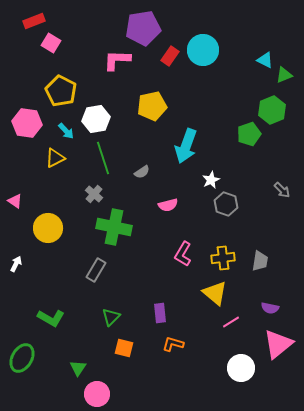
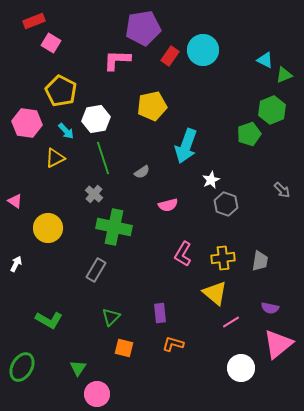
green L-shape at (51, 318): moved 2 px left, 2 px down
green ellipse at (22, 358): moved 9 px down
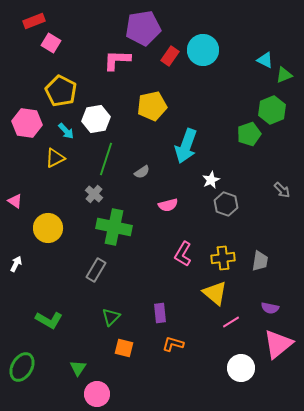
green line at (103, 158): moved 3 px right, 1 px down; rotated 36 degrees clockwise
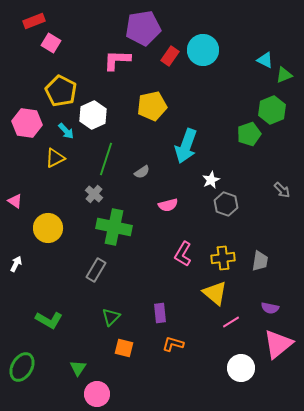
white hexagon at (96, 119): moved 3 px left, 4 px up; rotated 16 degrees counterclockwise
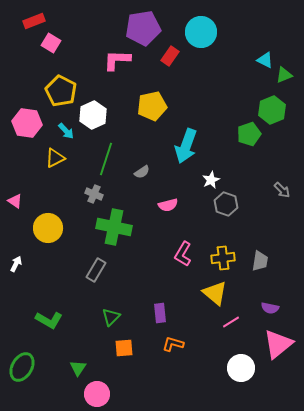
cyan circle at (203, 50): moved 2 px left, 18 px up
gray cross at (94, 194): rotated 18 degrees counterclockwise
orange square at (124, 348): rotated 18 degrees counterclockwise
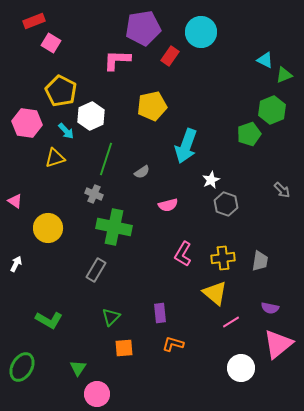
white hexagon at (93, 115): moved 2 px left, 1 px down
yellow triangle at (55, 158): rotated 10 degrees clockwise
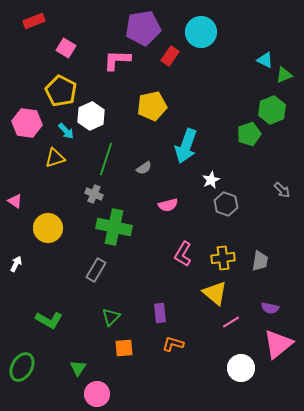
pink square at (51, 43): moved 15 px right, 5 px down
gray semicircle at (142, 172): moved 2 px right, 4 px up
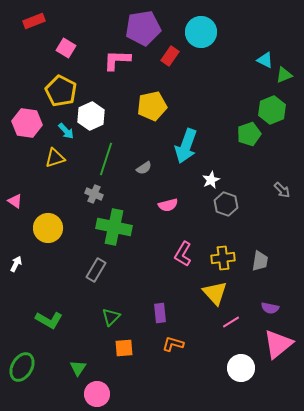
yellow triangle at (215, 293): rotated 8 degrees clockwise
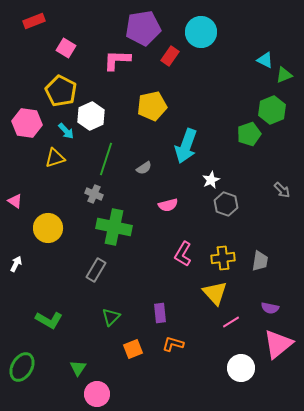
orange square at (124, 348): moved 9 px right, 1 px down; rotated 18 degrees counterclockwise
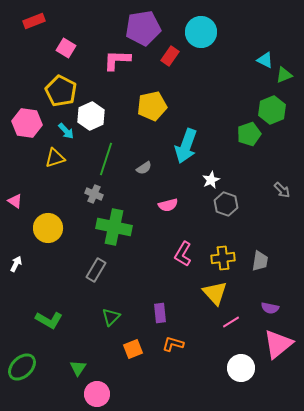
green ellipse at (22, 367): rotated 16 degrees clockwise
